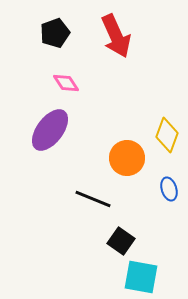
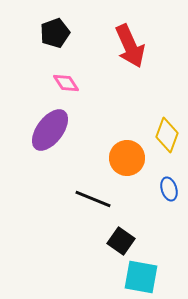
red arrow: moved 14 px right, 10 px down
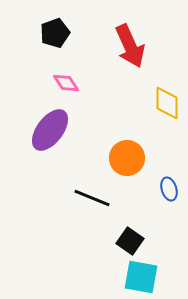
yellow diamond: moved 32 px up; rotated 20 degrees counterclockwise
black line: moved 1 px left, 1 px up
black square: moved 9 px right
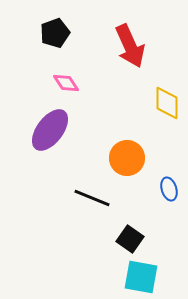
black square: moved 2 px up
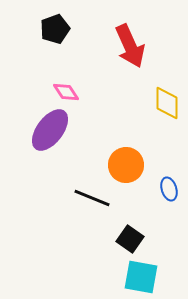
black pentagon: moved 4 px up
pink diamond: moved 9 px down
orange circle: moved 1 px left, 7 px down
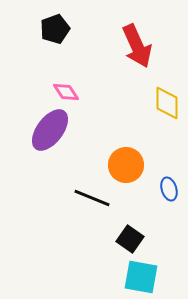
red arrow: moved 7 px right
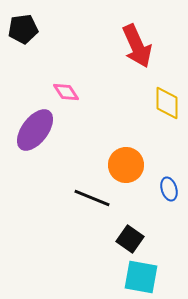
black pentagon: moved 32 px left; rotated 12 degrees clockwise
purple ellipse: moved 15 px left
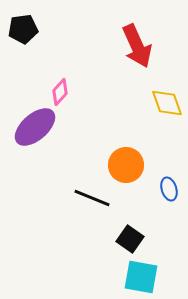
pink diamond: moved 6 px left; rotated 76 degrees clockwise
yellow diamond: rotated 20 degrees counterclockwise
purple ellipse: moved 3 px up; rotated 12 degrees clockwise
